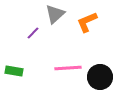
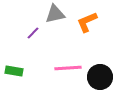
gray triangle: rotated 30 degrees clockwise
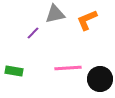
orange L-shape: moved 2 px up
black circle: moved 2 px down
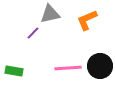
gray triangle: moved 5 px left
black circle: moved 13 px up
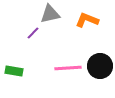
orange L-shape: rotated 45 degrees clockwise
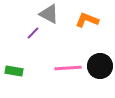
gray triangle: moved 1 px left; rotated 40 degrees clockwise
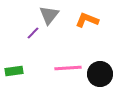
gray triangle: moved 1 px down; rotated 40 degrees clockwise
black circle: moved 8 px down
green rectangle: rotated 18 degrees counterclockwise
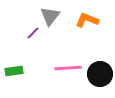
gray triangle: moved 1 px right, 1 px down
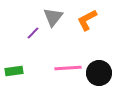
gray triangle: moved 3 px right, 1 px down
orange L-shape: rotated 50 degrees counterclockwise
black circle: moved 1 px left, 1 px up
